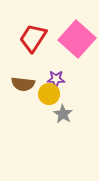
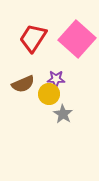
brown semicircle: rotated 30 degrees counterclockwise
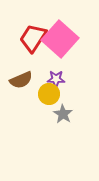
pink square: moved 17 px left
brown semicircle: moved 2 px left, 4 px up
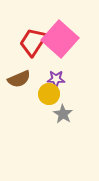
red trapezoid: moved 4 px down
brown semicircle: moved 2 px left, 1 px up
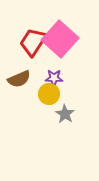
purple star: moved 2 px left, 1 px up
gray star: moved 2 px right
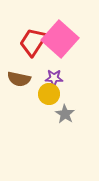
brown semicircle: rotated 35 degrees clockwise
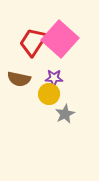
gray star: rotated 12 degrees clockwise
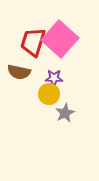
red trapezoid: rotated 16 degrees counterclockwise
brown semicircle: moved 7 px up
gray star: moved 1 px up
